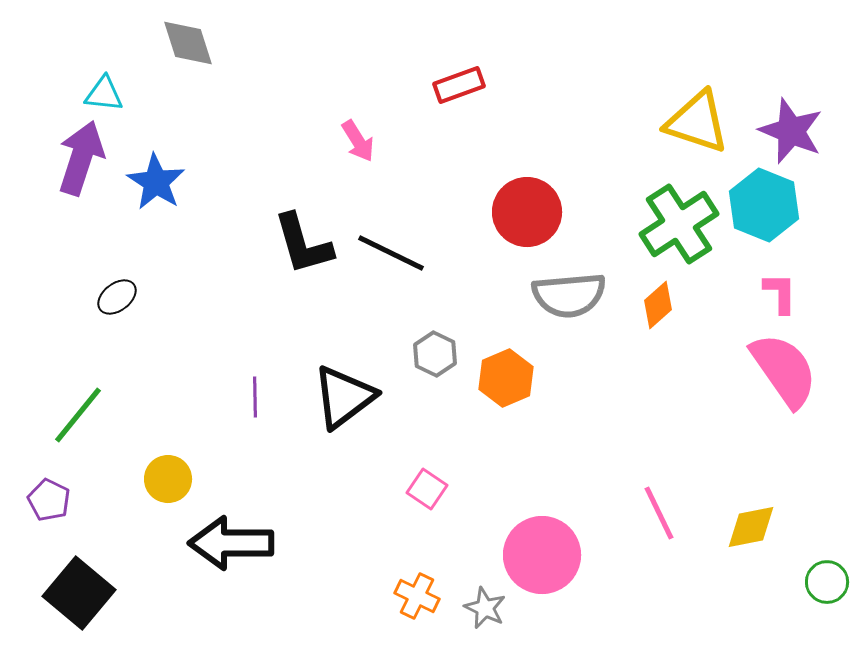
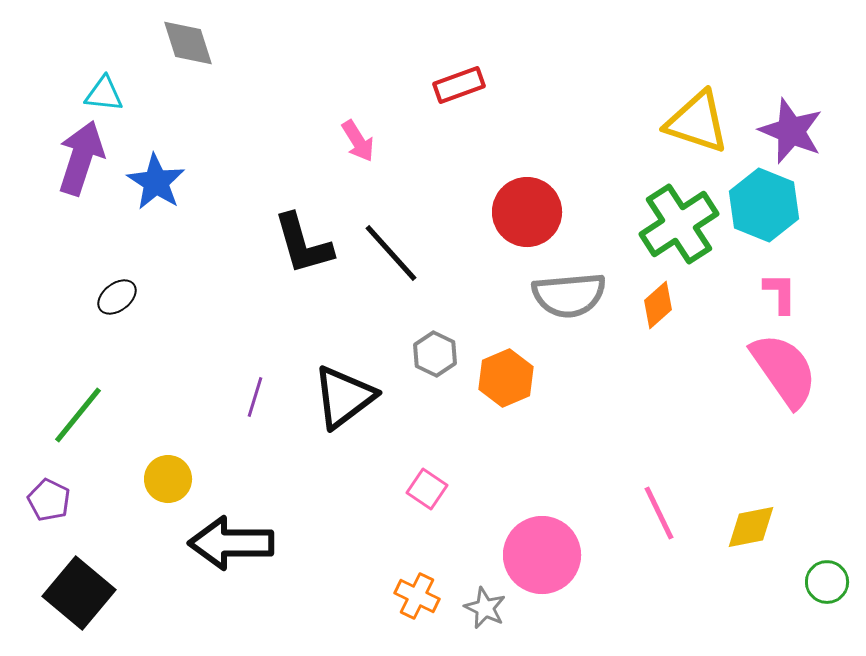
black line: rotated 22 degrees clockwise
purple line: rotated 18 degrees clockwise
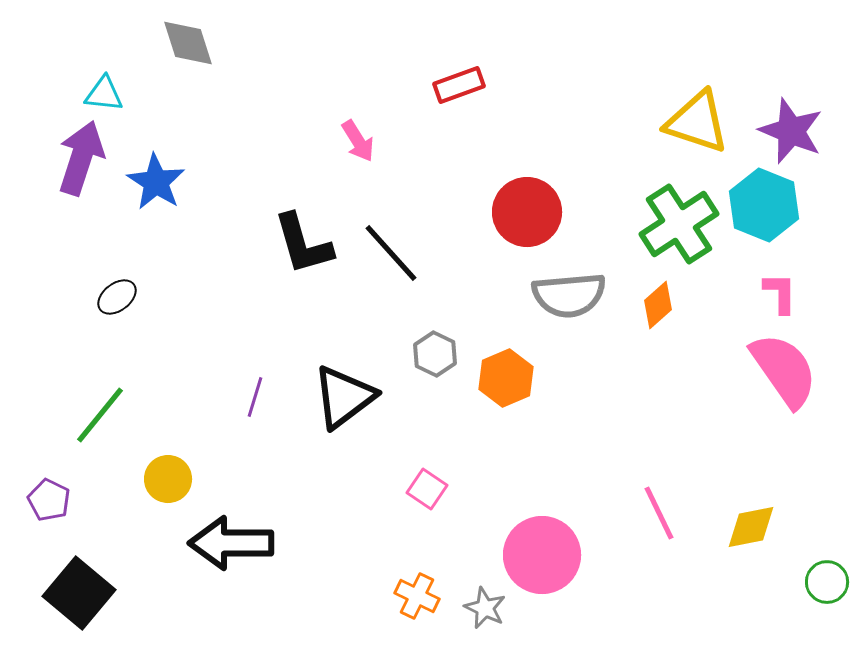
green line: moved 22 px right
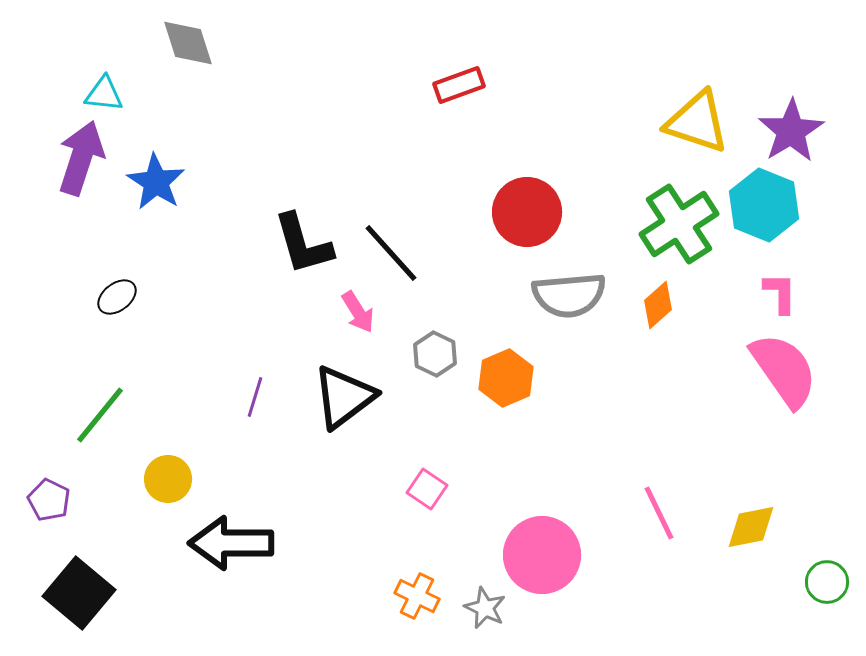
purple star: rotated 18 degrees clockwise
pink arrow: moved 171 px down
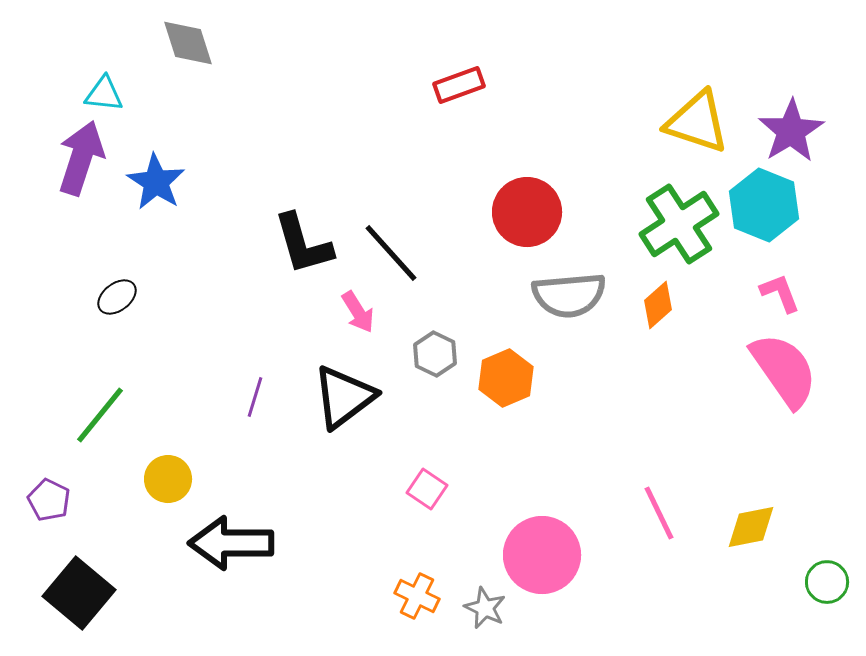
pink L-shape: rotated 21 degrees counterclockwise
